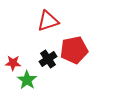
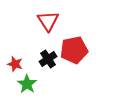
red triangle: rotated 45 degrees counterclockwise
red star: moved 2 px right, 1 px down; rotated 14 degrees clockwise
green star: moved 4 px down
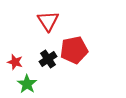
red star: moved 2 px up
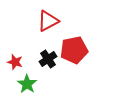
red triangle: rotated 35 degrees clockwise
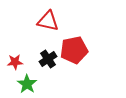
red triangle: rotated 40 degrees clockwise
red star: rotated 21 degrees counterclockwise
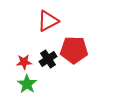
red triangle: rotated 40 degrees counterclockwise
red pentagon: rotated 12 degrees clockwise
red star: moved 9 px right
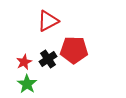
red star: rotated 21 degrees counterclockwise
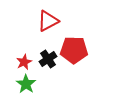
green star: moved 1 px left
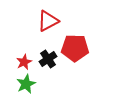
red pentagon: moved 1 px right, 2 px up
green star: rotated 12 degrees clockwise
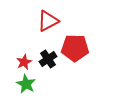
green star: rotated 18 degrees counterclockwise
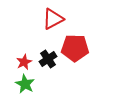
red triangle: moved 5 px right, 2 px up
green star: moved 1 px left
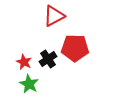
red triangle: moved 1 px right, 3 px up
red star: rotated 21 degrees counterclockwise
green star: moved 4 px right
